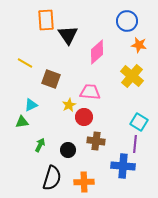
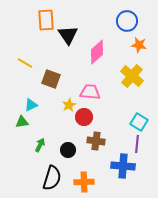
purple line: moved 2 px right
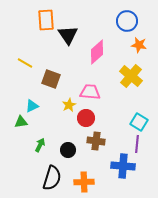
yellow cross: moved 1 px left
cyan triangle: moved 1 px right, 1 px down
red circle: moved 2 px right, 1 px down
green triangle: moved 1 px left
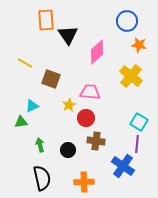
green arrow: rotated 40 degrees counterclockwise
blue cross: rotated 30 degrees clockwise
black semicircle: moved 10 px left; rotated 30 degrees counterclockwise
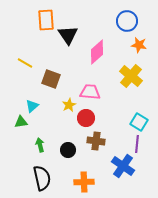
cyan triangle: rotated 16 degrees counterclockwise
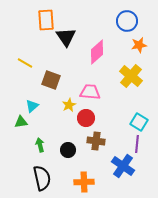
black triangle: moved 2 px left, 2 px down
orange star: rotated 21 degrees counterclockwise
brown square: moved 1 px down
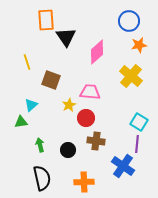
blue circle: moved 2 px right
yellow line: moved 2 px right, 1 px up; rotated 42 degrees clockwise
cyan triangle: moved 1 px left, 1 px up
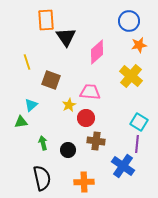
green arrow: moved 3 px right, 2 px up
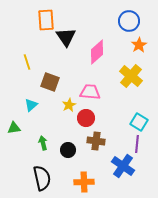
orange star: rotated 21 degrees counterclockwise
brown square: moved 1 px left, 2 px down
green triangle: moved 7 px left, 6 px down
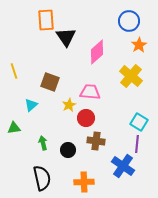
yellow line: moved 13 px left, 9 px down
